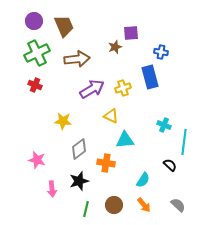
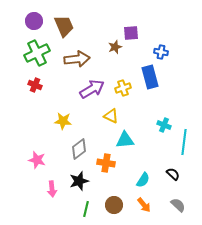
black semicircle: moved 3 px right, 9 px down
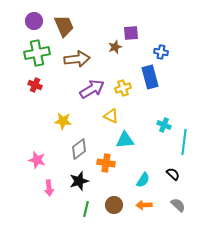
green cross: rotated 15 degrees clockwise
pink arrow: moved 3 px left, 1 px up
orange arrow: rotated 126 degrees clockwise
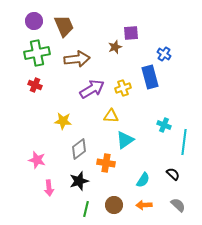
blue cross: moved 3 px right, 2 px down; rotated 24 degrees clockwise
yellow triangle: rotated 21 degrees counterclockwise
cyan triangle: rotated 30 degrees counterclockwise
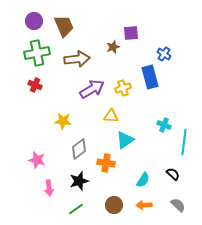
brown star: moved 2 px left
green line: moved 10 px left; rotated 42 degrees clockwise
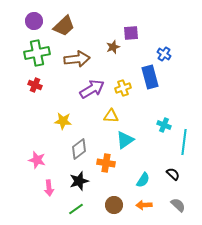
brown trapezoid: rotated 70 degrees clockwise
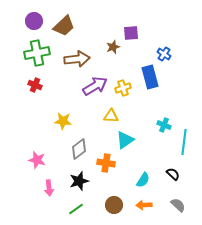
purple arrow: moved 3 px right, 3 px up
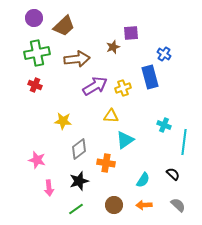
purple circle: moved 3 px up
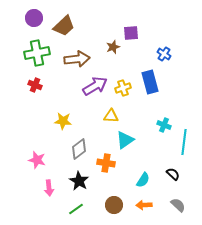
blue rectangle: moved 5 px down
black star: rotated 24 degrees counterclockwise
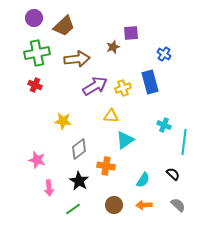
orange cross: moved 3 px down
green line: moved 3 px left
